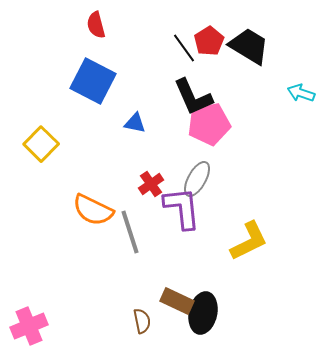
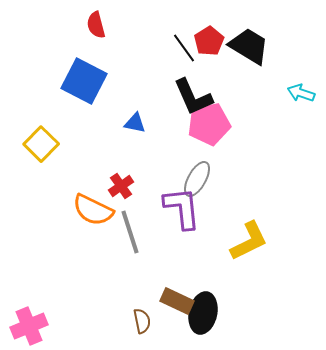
blue square: moved 9 px left
red cross: moved 30 px left, 2 px down
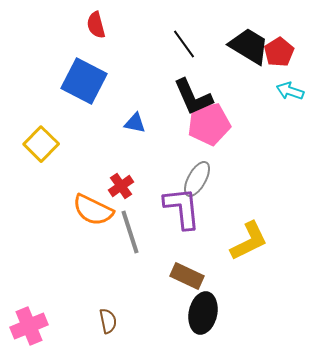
red pentagon: moved 70 px right, 11 px down
black line: moved 4 px up
cyan arrow: moved 11 px left, 2 px up
brown rectangle: moved 10 px right, 25 px up
brown semicircle: moved 34 px left
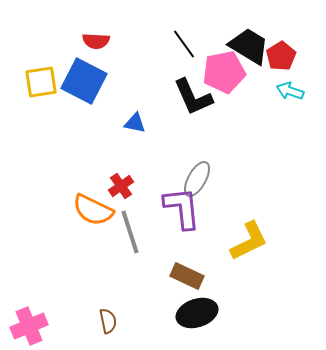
red semicircle: moved 16 px down; rotated 72 degrees counterclockwise
red pentagon: moved 2 px right, 4 px down
pink pentagon: moved 15 px right, 52 px up
yellow square: moved 62 px up; rotated 36 degrees clockwise
black ellipse: moved 6 px left; rotated 60 degrees clockwise
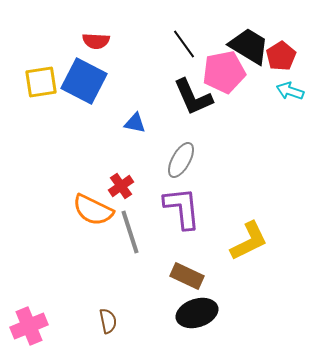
gray ellipse: moved 16 px left, 19 px up
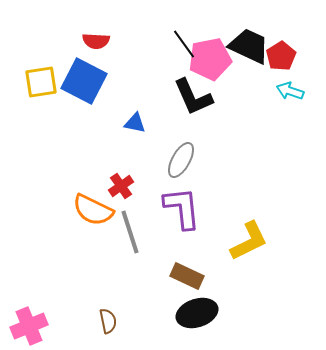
black trapezoid: rotated 6 degrees counterclockwise
pink pentagon: moved 14 px left, 13 px up
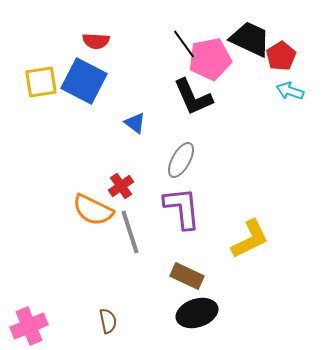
black trapezoid: moved 1 px right, 7 px up
blue triangle: rotated 25 degrees clockwise
yellow L-shape: moved 1 px right, 2 px up
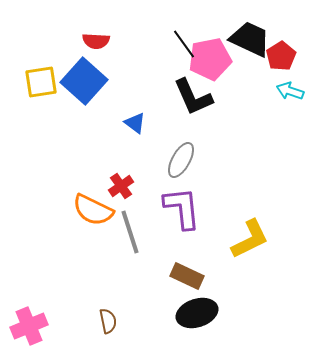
blue square: rotated 15 degrees clockwise
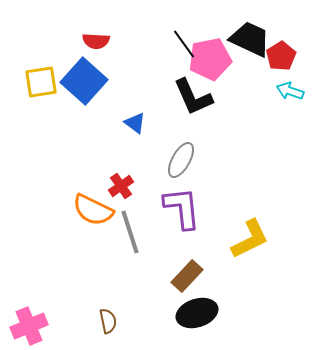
brown rectangle: rotated 72 degrees counterclockwise
